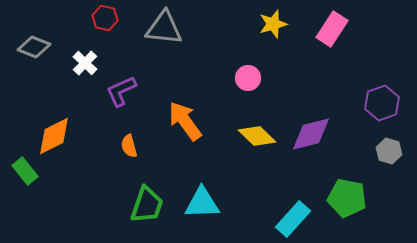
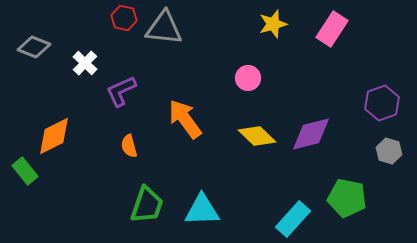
red hexagon: moved 19 px right
orange arrow: moved 2 px up
cyan triangle: moved 7 px down
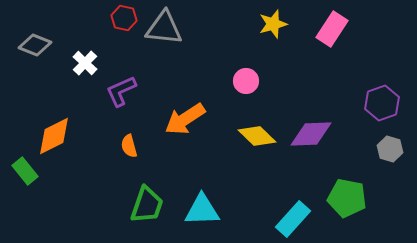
gray diamond: moved 1 px right, 2 px up
pink circle: moved 2 px left, 3 px down
orange arrow: rotated 87 degrees counterclockwise
purple diamond: rotated 12 degrees clockwise
gray hexagon: moved 1 px right, 2 px up
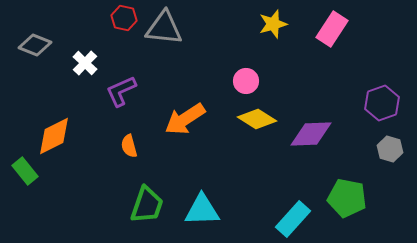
yellow diamond: moved 17 px up; rotated 12 degrees counterclockwise
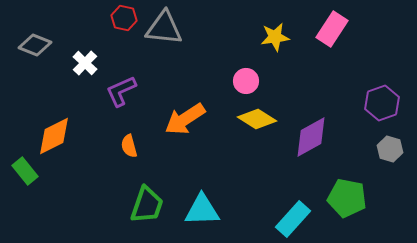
yellow star: moved 2 px right, 13 px down; rotated 8 degrees clockwise
purple diamond: moved 3 px down; rotated 27 degrees counterclockwise
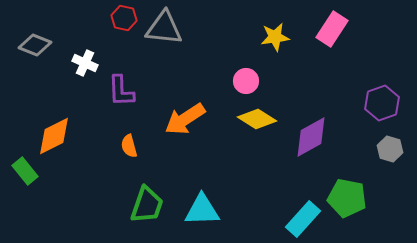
white cross: rotated 20 degrees counterclockwise
purple L-shape: rotated 68 degrees counterclockwise
cyan rectangle: moved 10 px right
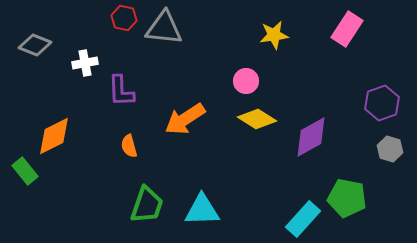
pink rectangle: moved 15 px right
yellow star: moved 1 px left, 2 px up
white cross: rotated 35 degrees counterclockwise
